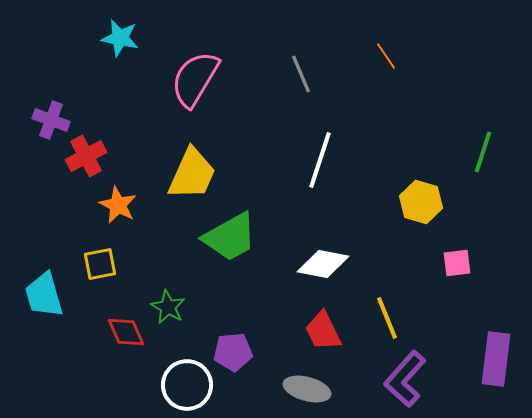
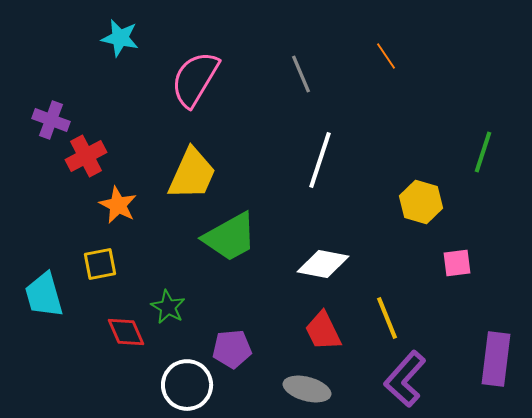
purple pentagon: moved 1 px left, 3 px up
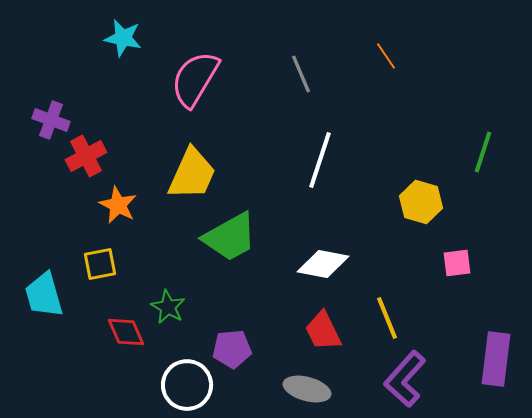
cyan star: moved 3 px right
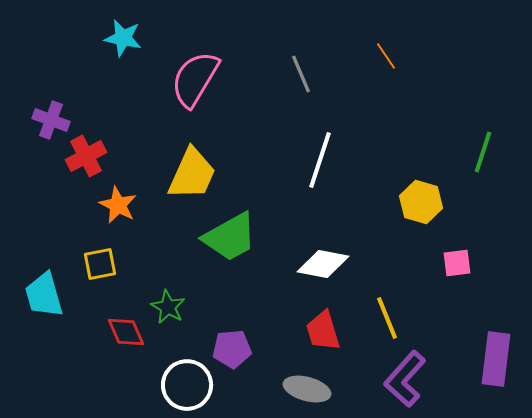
red trapezoid: rotated 9 degrees clockwise
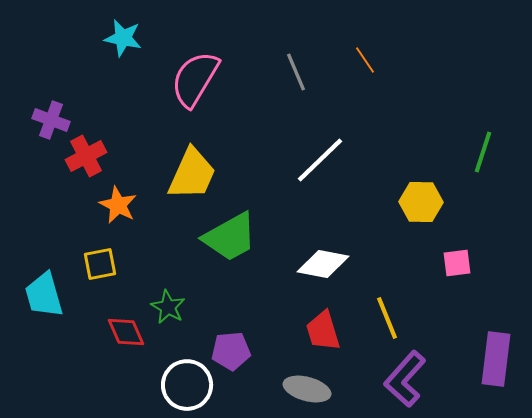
orange line: moved 21 px left, 4 px down
gray line: moved 5 px left, 2 px up
white line: rotated 28 degrees clockwise
yellow hexagon: rotated 15 degrees counterclockwise
purple pentagon: moved 1 px left, 2 px down
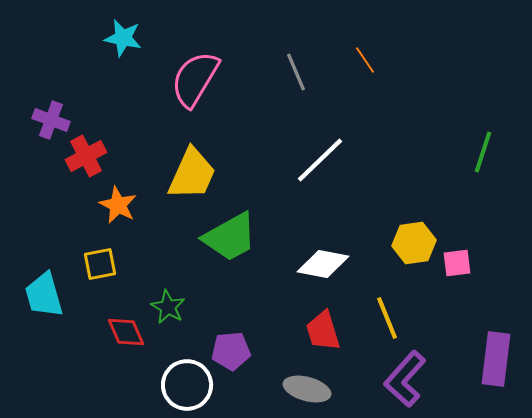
yellow hexagon: moved 7 px left, 41 px down; rotated 9 degrees counterclockwise
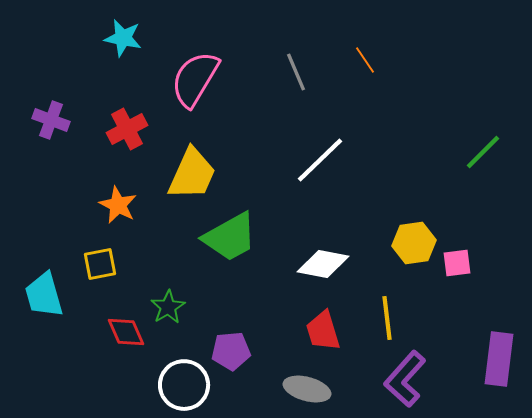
green line: rotated 27 degrees clockwise
red cross: moved 41 px right, 27 px up
green star: rotated 12 degrees clockwise
yellow line: rotated 15 degrees clockwise
purple rectangle: moved 3 px right
white circle: moved 3 px left
